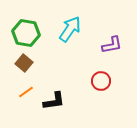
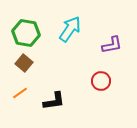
orange line: moved 6 px left, 1 px down
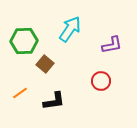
green hexagon: moved 2 px left, 8 px down; rotated 12 degrees counterclockwise
brown square: moved 21 px right, 1 px down
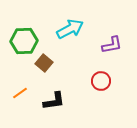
cyan arrow: rotated 28 degrees clockwise
brown square: moved 1 px left, 1 px up
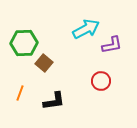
cyan arrow: moved 16 px right
green hexagon: moved 2 px down
orange line: rotated 35 degrees counterclockwise
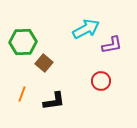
green hexagon: moved 1 px left, 1 px up
orange line: moved 2 px right, 1 px down
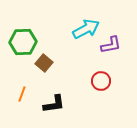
purple L-shape: moved 1 px left
black L-shape: moved 3 px down
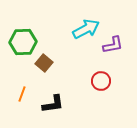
purple L-shape: moved 2 px right
black L-shape: moved 1 px left
